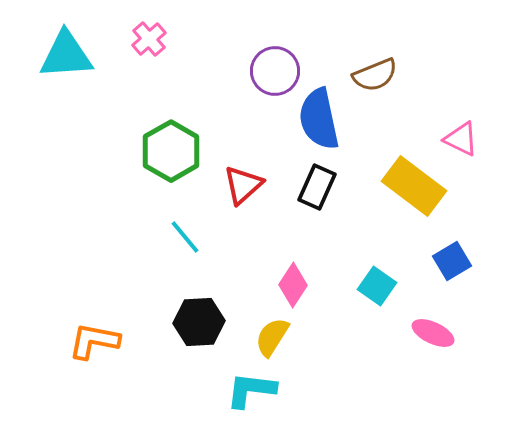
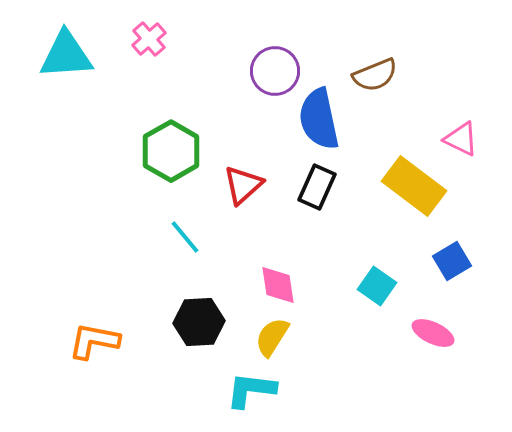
pink diamond: moved 15 px left; rotated 42 degrees counterclockwise
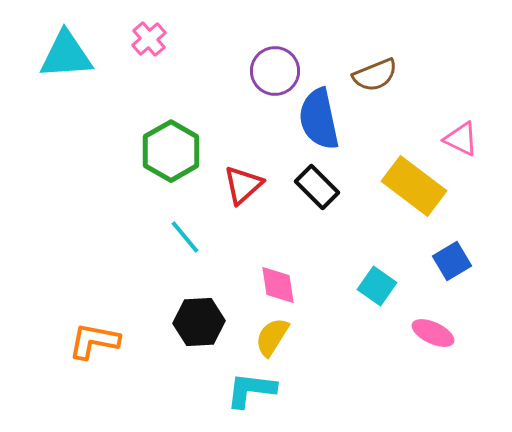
black rectangle: rotated 69 degrees counterclockwise
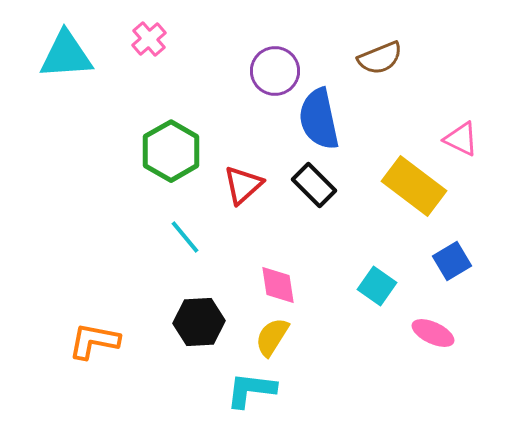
brown semicircle: moved 5 px right, 17 px up
black rectangle: moved 3 px left, 2 px up
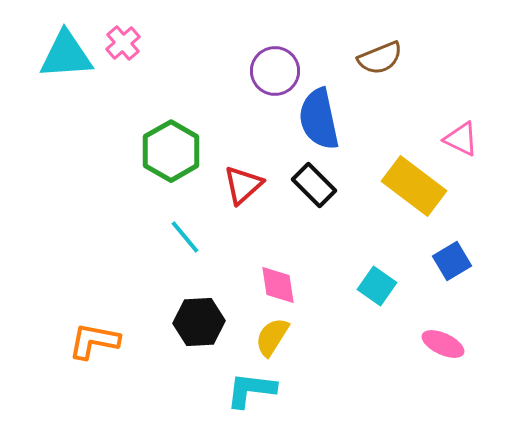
pink cross: moved 26 px left, 4 px down
pink ellipse: moved 10 px right, 11 px down
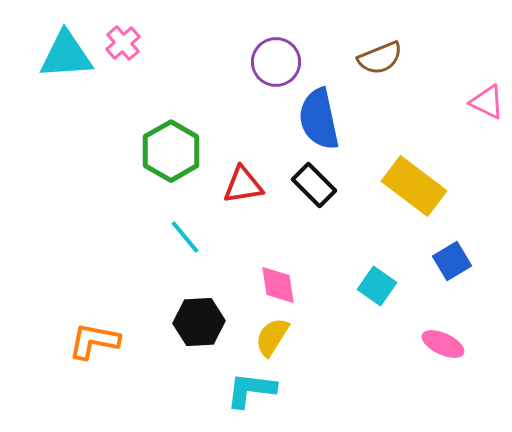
purple circle: moved 1 px right, 9 px up
pink triangle: moved 26 px right, 37 px up
red triangle: rotated 33 degrees clockwise
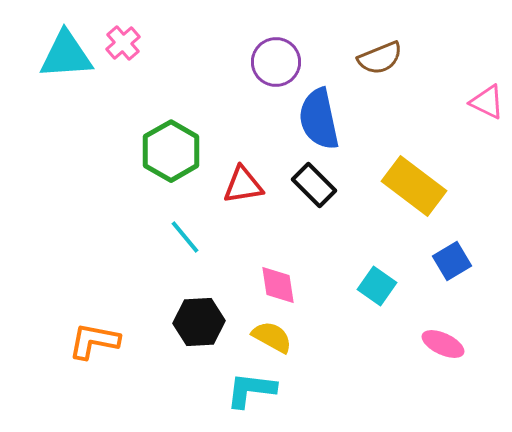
yellow semicircle: rotated 87 degrees clockwise
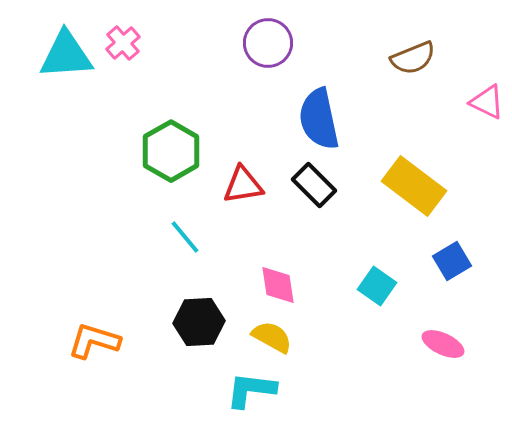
brown semicircle: moved 33 px right
purple circle: moved 8 px left, 19 px up
orange L-shape: rotated 6 degrees clockwise
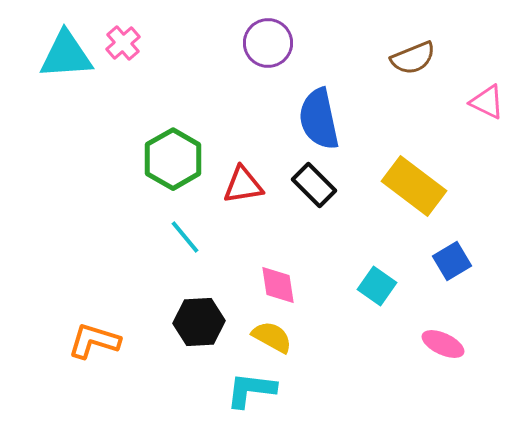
green hexagon: moved 2 px right, 8 px down
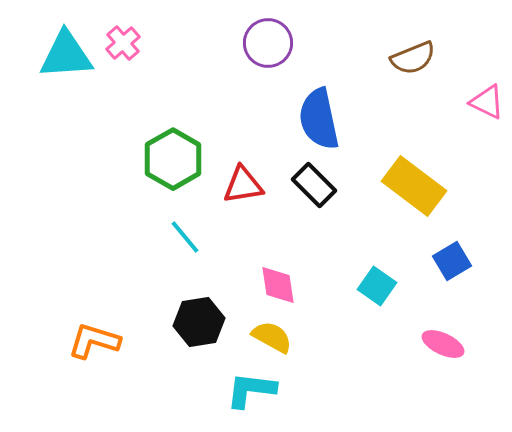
black hexagon: rotated 6 degrees counterclockwise
